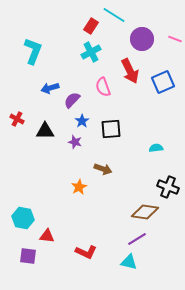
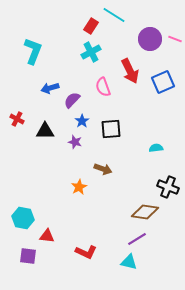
purple circle: moved 8 px right
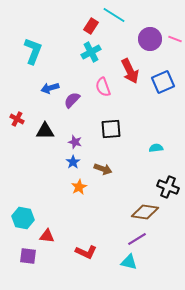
blue star: moved 9 px left, 41 px down
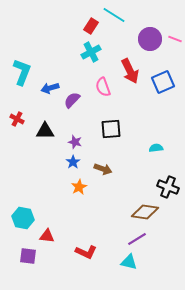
cyan L-shape: moved 11 px left, 21 px down
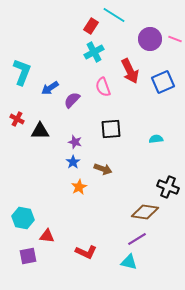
cyan cross: moved 3 px right
blue arrow: rotated 18 degrees counterclockwise
black triangle: moved 5 px left
cyan semicircle: moved 9 px up
purple square: rotated 18 degrees counterclockwise
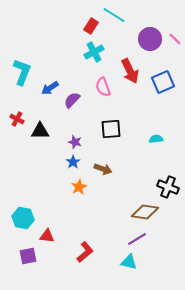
pink line: rotated 24 degrees clockwise
red L-shape: moved 1 px left; rotated 65 degrees counterclockwise
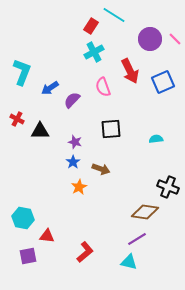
brown arrow: moved 2 px left
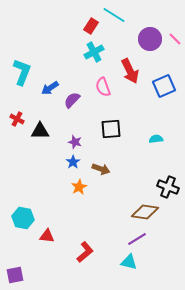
blue square: moved 1 px right, 4 px down
purple square: moved 13 px left, 19 px down
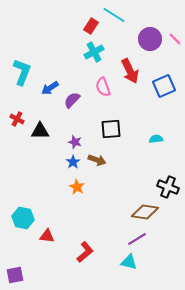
brown arrow: moved 4 px left, 9 px up
orange star: moved 2 px left; rotated 14 degrees counterclockwise
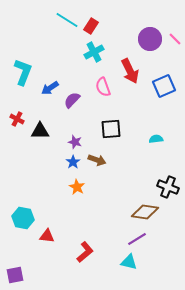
cyan line: moved 47 px left, 5 px down
cyan L-shape: moved 1 px right
